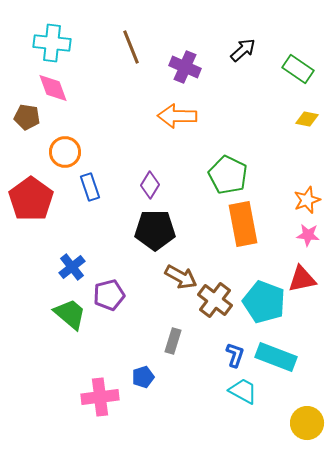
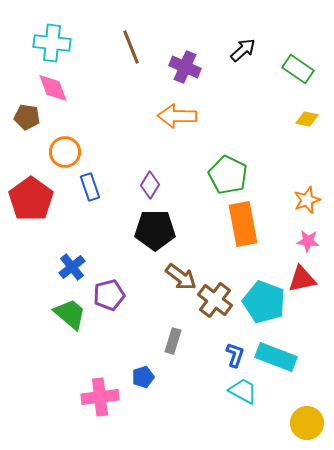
pink star: moved 6 px down
brown arrow: rotated 8 degrees clockwise
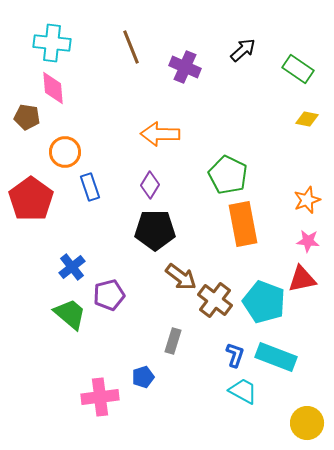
pink diamond: rotated 16 degrees clockwise
orange arrow: moved 17 px left, 18 px down
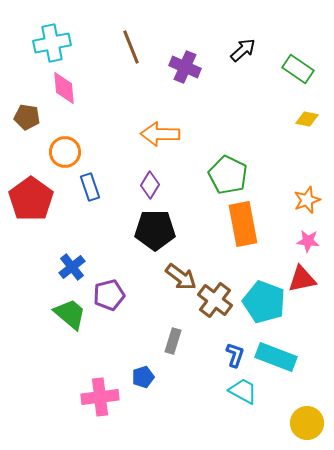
cyan cross: rotated 18 degrees counterclockwise
pink diamond: moved 11 px right
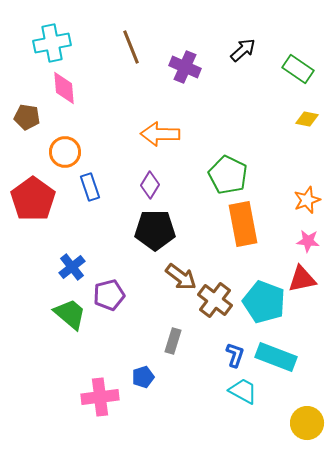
red pentagon: moved 2 px right
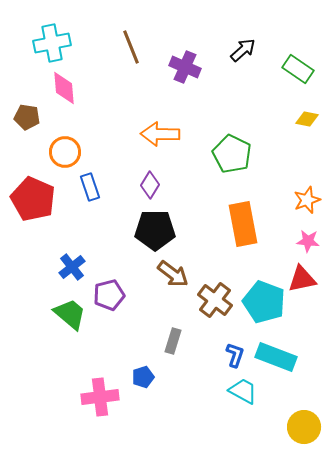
green pentagon: moved 4 px right, 21 px up
red pentagon: rotated 12 degrees counterclockwise
brown arrow: moved 8 px left, 3 px up
yellow circle: moved 3 px left, 4 px down
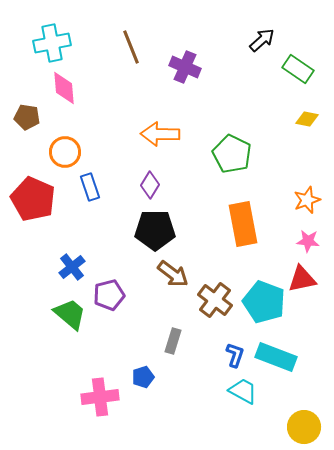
black arrow: moved 19 px right, 10 px up
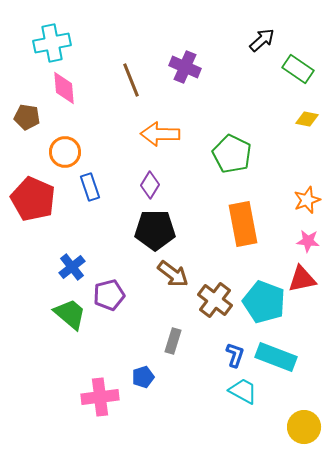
brown line: moved 33 px down
